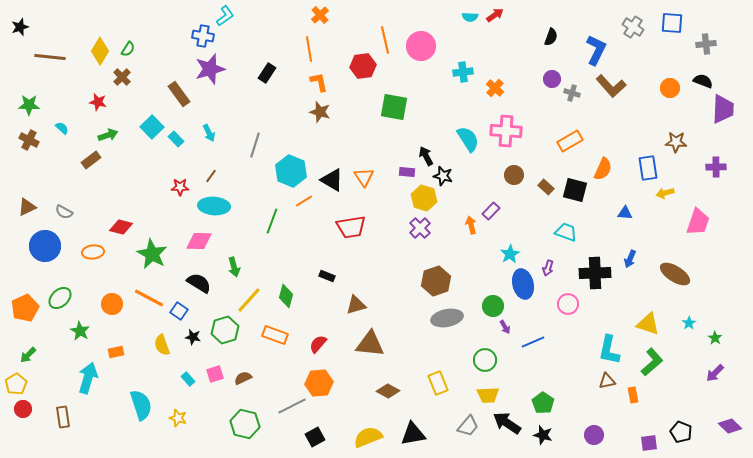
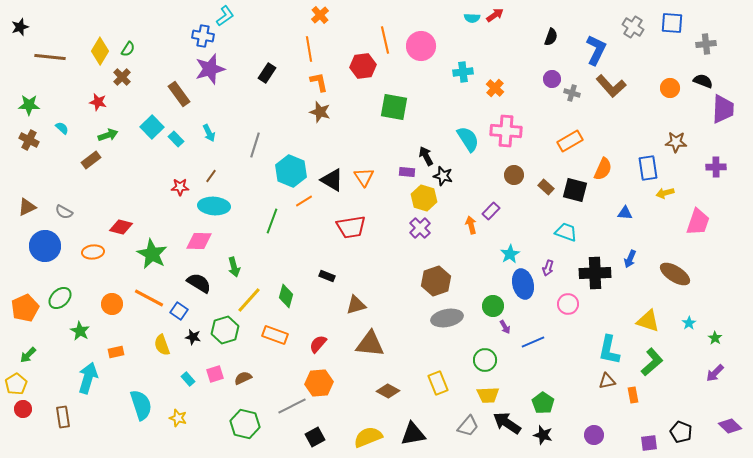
cyan semicircle at (470, 17): moved 2 px right, 1 px down
yellow triangle at (648, 324): moved 3 px up
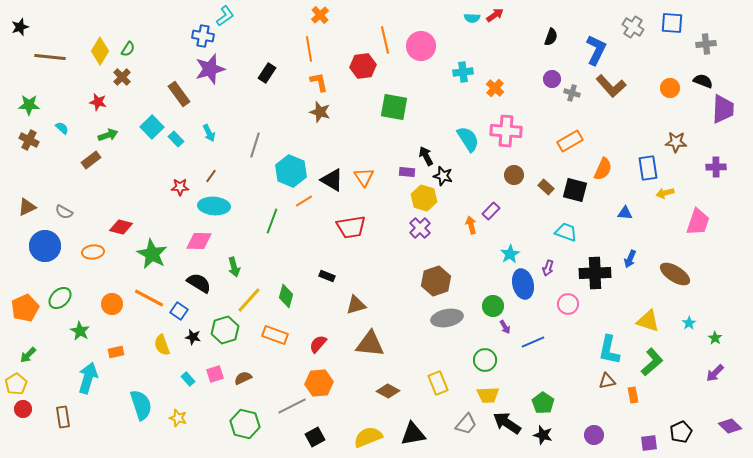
gray trapezoid at (468, 426): moved 2 px left, 2 px up
black pentagon at (681, 432): rotated 25 degrees clockwise
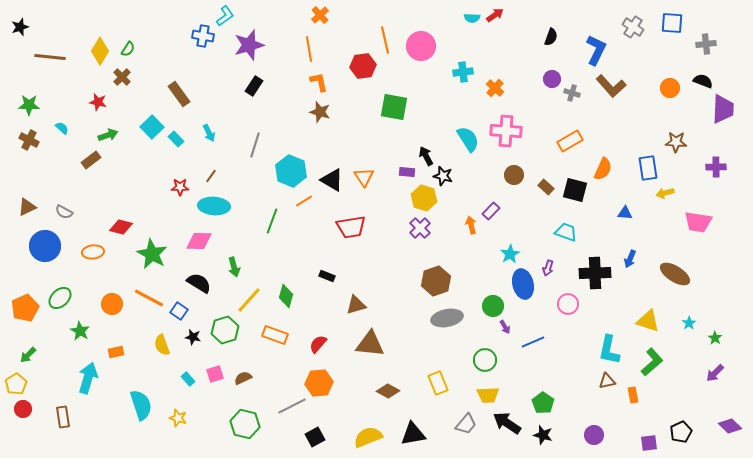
purple star at (210, 69): moved 39 px right, 24 px up
black rectangle at (267, 73): moved 13 px left, 13 px down
pink trapezoid at (698, 222): rotated 80 degrees clockwise
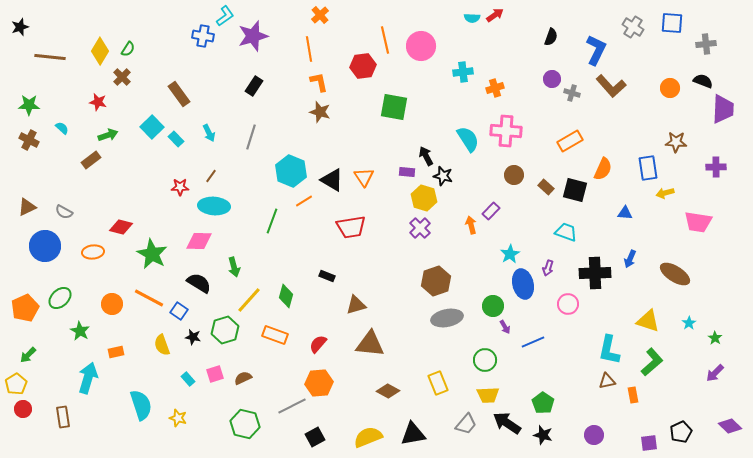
purple star at (249, 45): moved 4 px right, 9 px up
orange cross at (495, 88): rotated 30 degrees clockwise
gray line at (255, 145): moved 4 px left, 8 px up
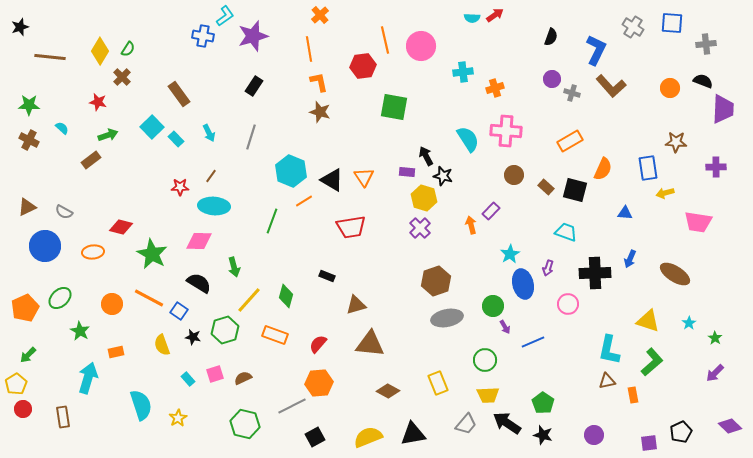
yellow star at (178, 418): rotated 24 degrees clockwise
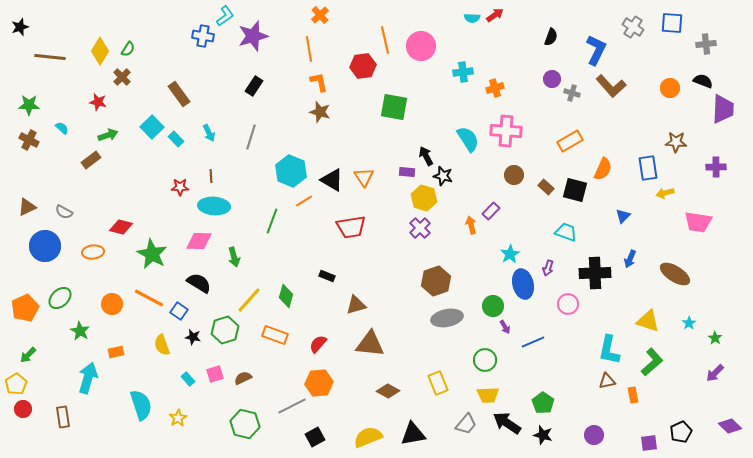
brown line at (211, 176): rotated 40 degrees counterclockwise
blue triangle at (625, 213): moved 2 px left, 3 px down; rotated 49 degrees counterclockwise
green arrow at (234, 267): moved 10 px up
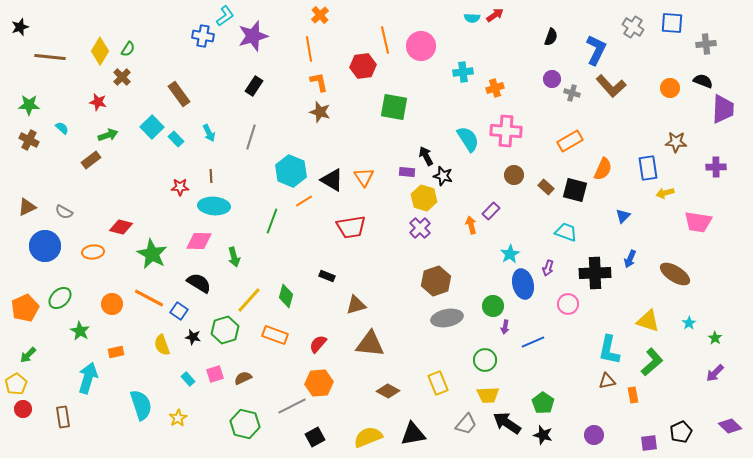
purple arrow at (505, 327): rotated 40 degrees clockwise
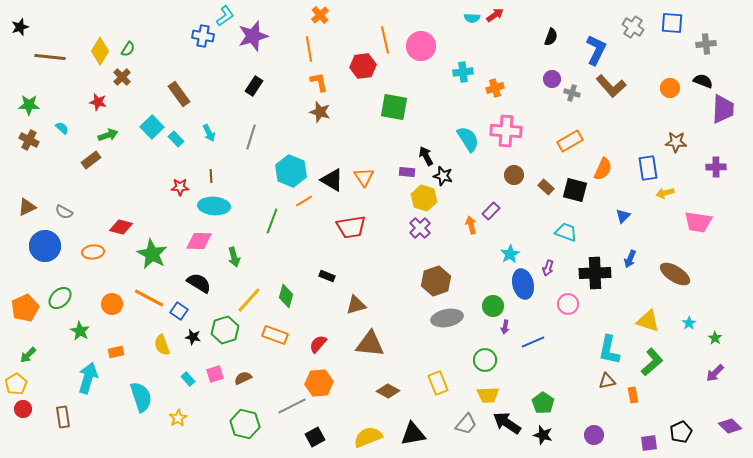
cyan semicircle at (141, 405): moved 8 px up
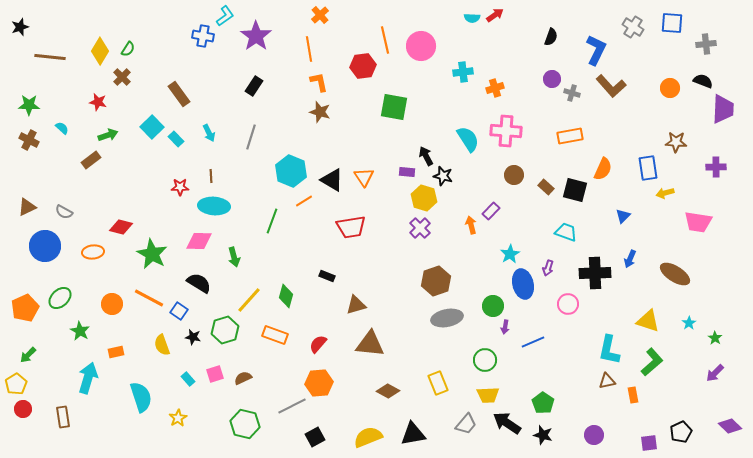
purple star at (253, 36): moved 3 px right; rotated 20 degrees counterclockwise
orange rectangle at (570, 141): moved 5 px up; rotated 20 degrees clockwise
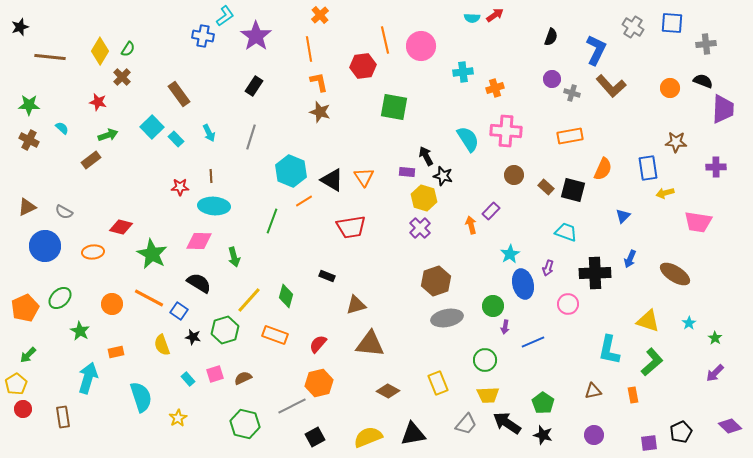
black square at (575, 190): moved 2 px left
brown triangle at (607, 381): moved 14 px left, 10 px down
orange hexagon at (319, 383): rotated 8 degrees counterclockwise
